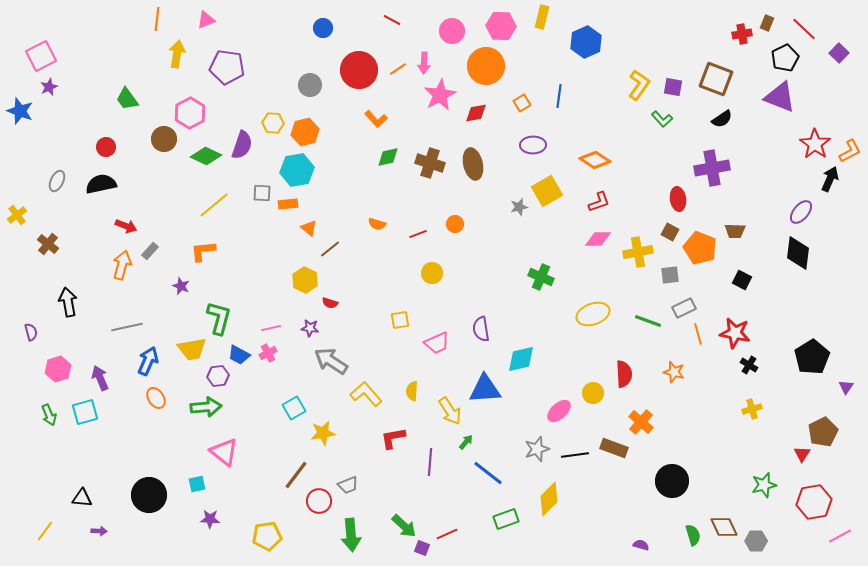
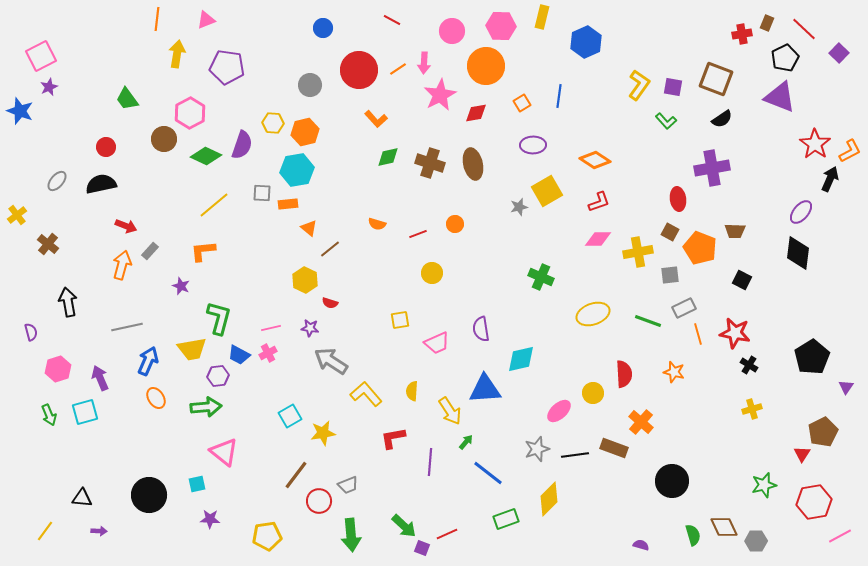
green L-shape at (662, 119): moved 4 px right, 2 px down
gray ellipse at (57, 181): rotated 15 degrees clockwise
cyan square at (294, 408): moved 4 px left, 8 px down
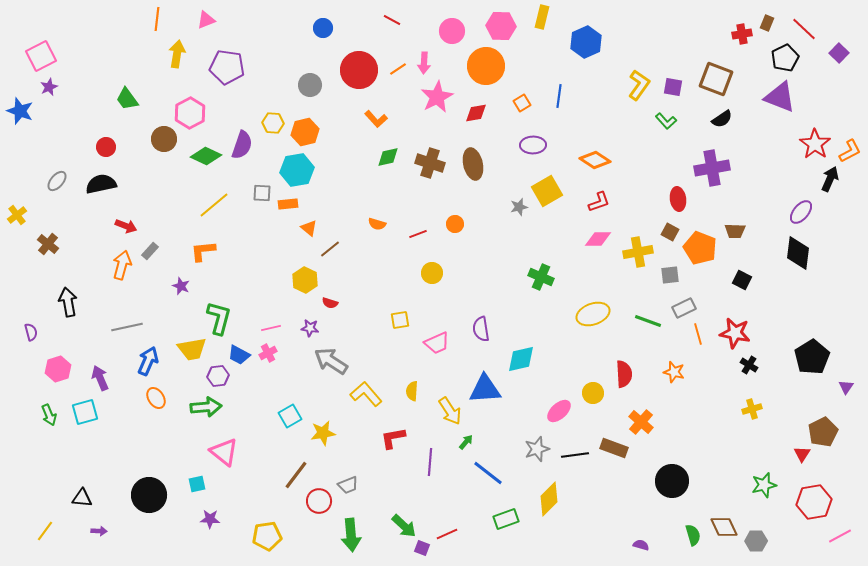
pink star at (440, 95): moved 3 px left, 2 px down
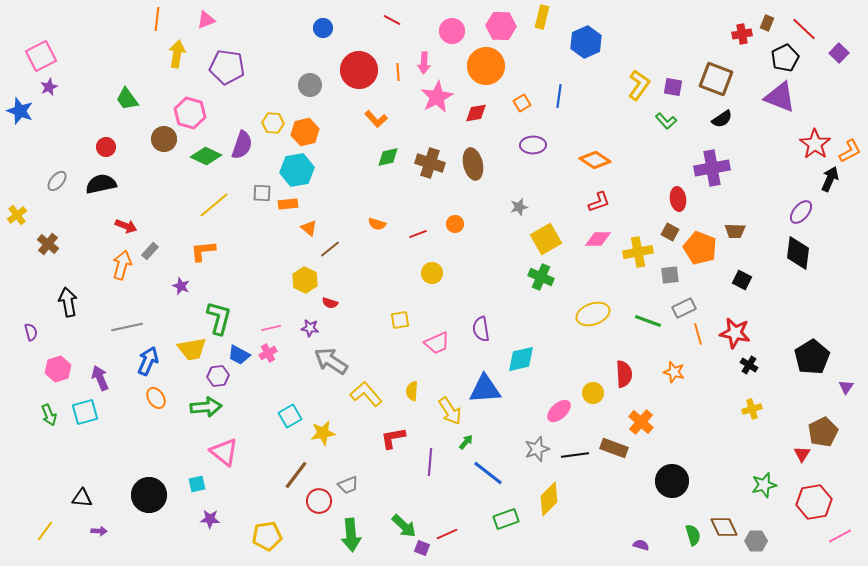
orange line at (398, 69): moved 3 px down; rotated 60 degrees counterclockwise
pink hexagon at (190, 113): rotated 16 degrees counterclockwise
yellow square at (547, 191): moved 1 px left, 48 px down
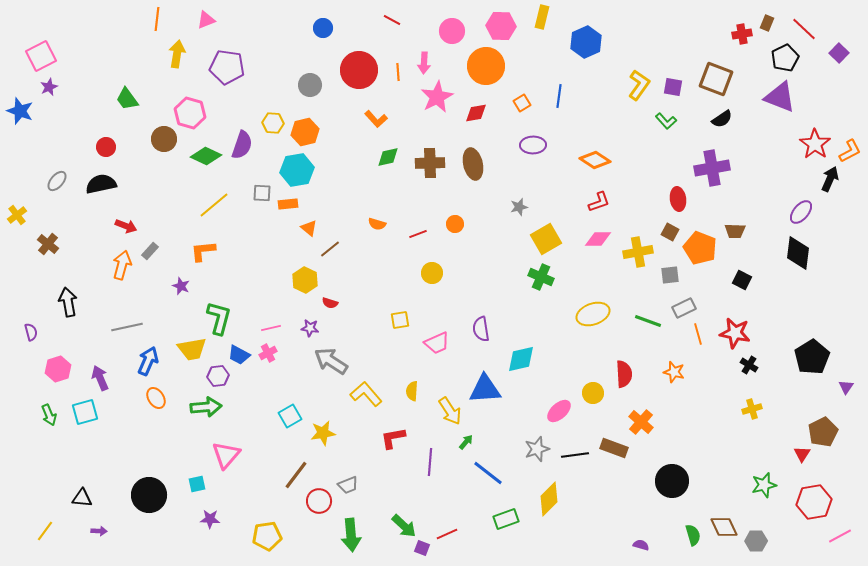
brown cross at (430, 163): rotated 20 degrees counterclockwise
pink triangle at (224, 452): moved 2 px right, 3 px down; rotated 32 degrees clockwise
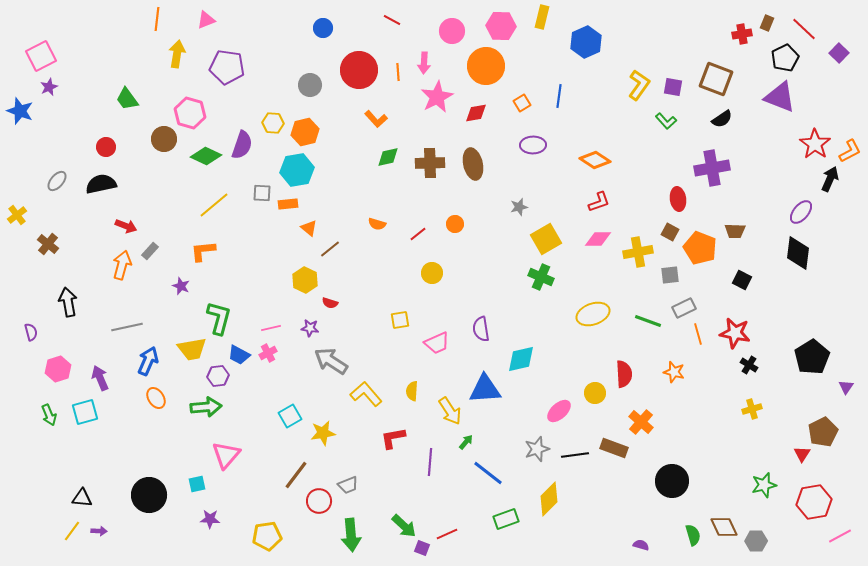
red line at (418, 234): rotated 18 degrees counterclockwise
yellow circle at (593, 393): moved 2 px right
yellow line at (45, 531): moved 27 px right
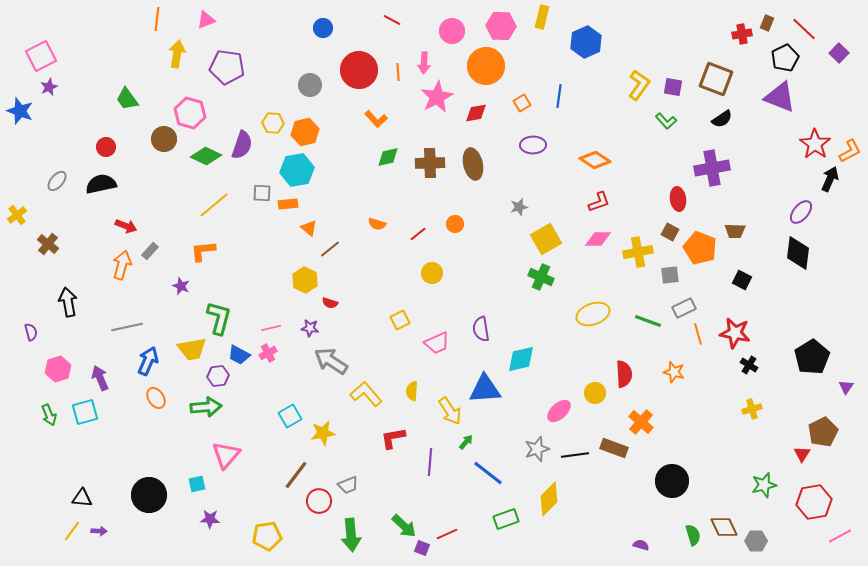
yellow square at (400, 320): rotated 18 degrees counterclockwise
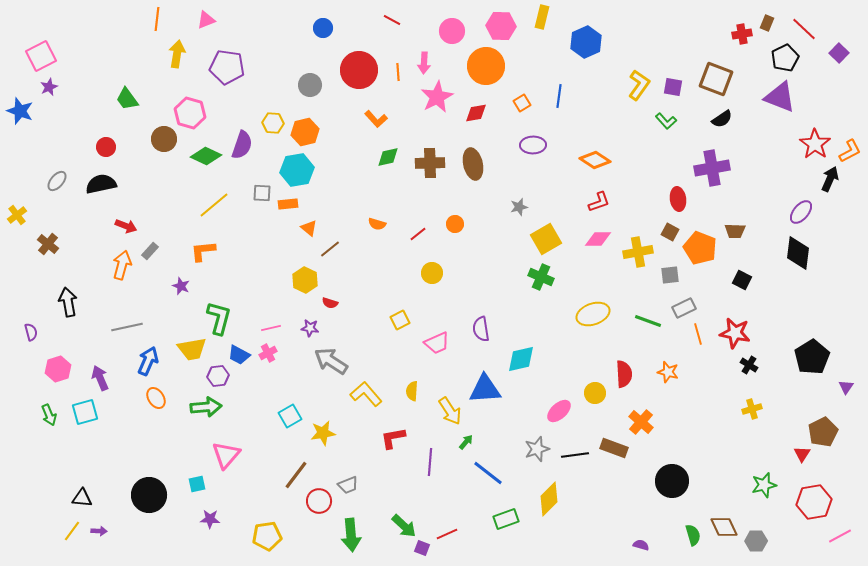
orange star at (674, 372): moved 6 px left
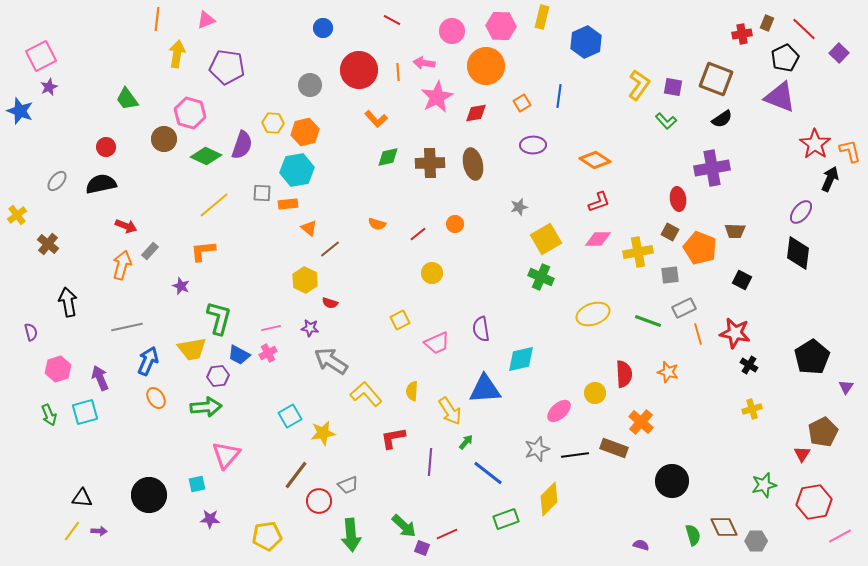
pink arrow at (424, 63): rotated 95 degrees clockwise
orange L-shape at (850, 151): rotated 75 degrees counterclockwise
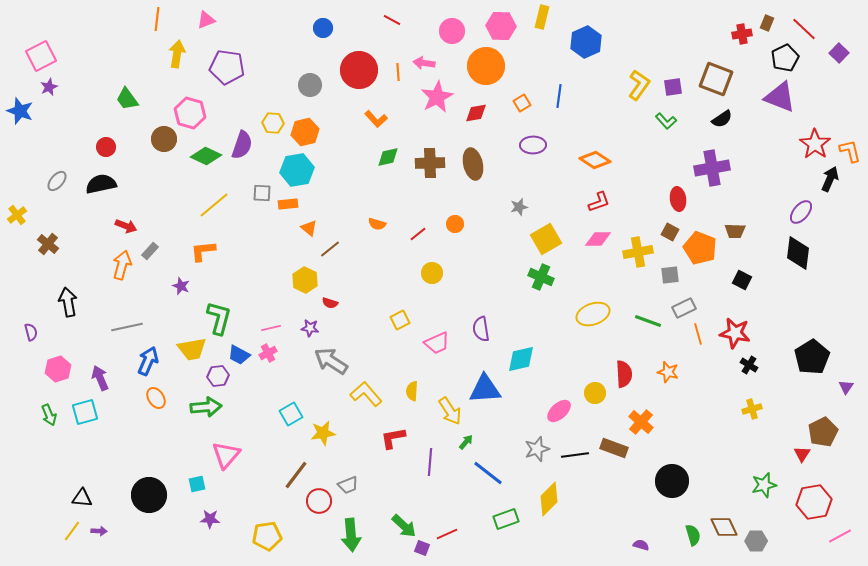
purple square at (673, 87): rotated 18 degrees counterclockwise
cyan square at (290, 416): moved 1 px right, 2 px up
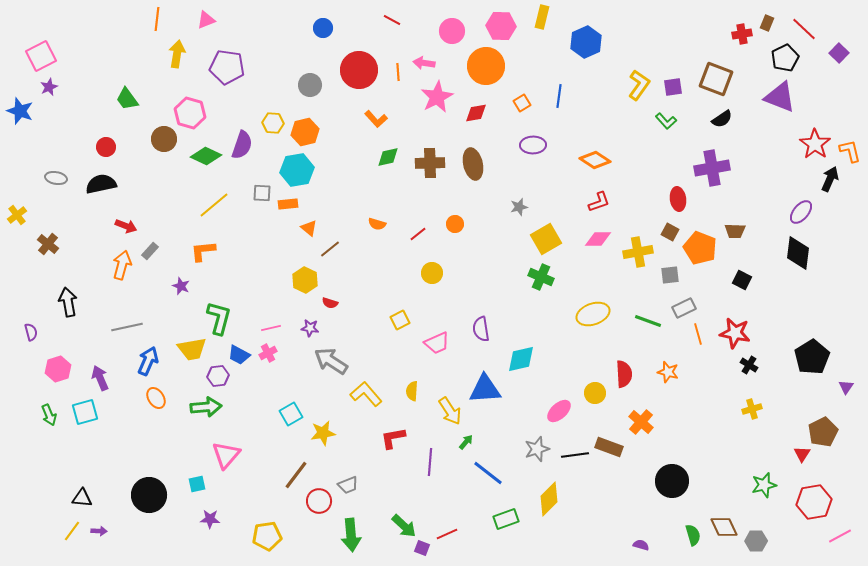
gray ellipse at (57, 181): moved 1 px left, 3 px up; rotated 60 degrees clockwise
brown rectangle at (614, 448): moved 5 px left, 1 px up
